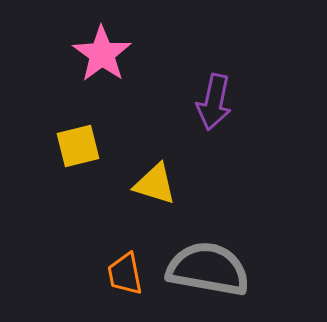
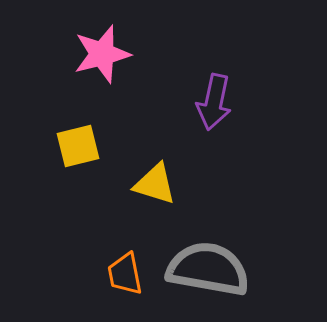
pink star: rotated 22 degrees clockwise
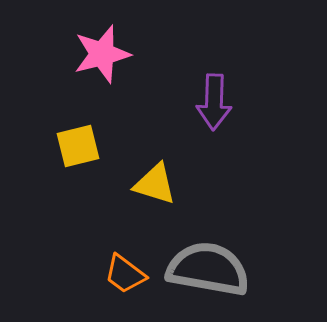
purple arrow: rotated 10 degrees counterclockwise
orange trapezoid: rotated 42 degrees counterclockwise
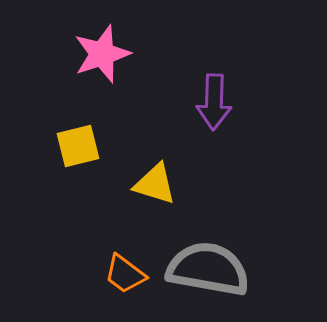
pink star: rotated 4 degrees counterclockwise
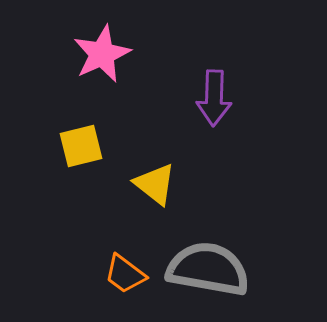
pink star: rotated 6 degrees counterclockwise
purple arrow: moved 4 px up
yellow square: moved 3 px right
yellow triangle: rotated 21 degrees clockwise
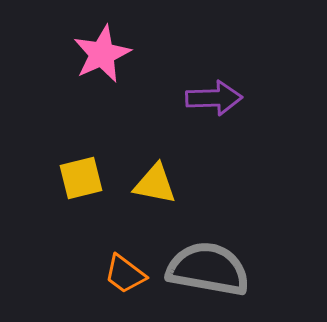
purple arrow: rotated 94 degrees counterclockwise
yellow square: moved 32 px down
yellow triangle: rotated 27 degrees counterclockwise
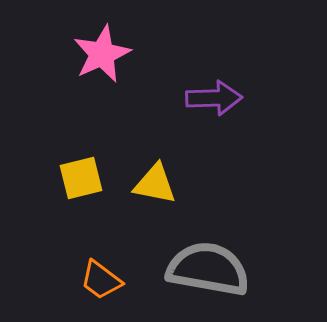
orange trapezoid: moved 24 px left, 6 px down
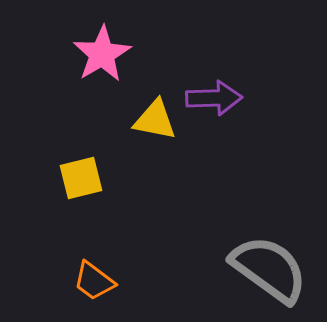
pink star: rotated 6 degrees counterclockwise
yellow triangle: moved 64 px up
gray semicircle: moved 61 px right; rotated 26 degrees clockwise
orange trapezoid: moved 7 px left, 1 px down
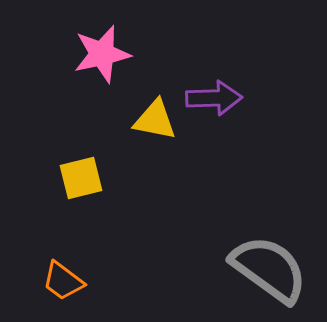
pink star: rotated 18 degrees clockwise
orange trapezoid: moved 31 px left
